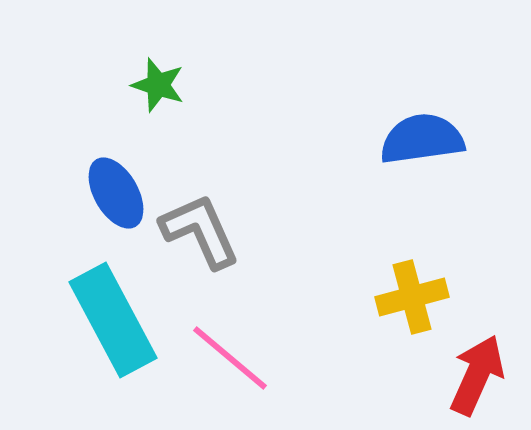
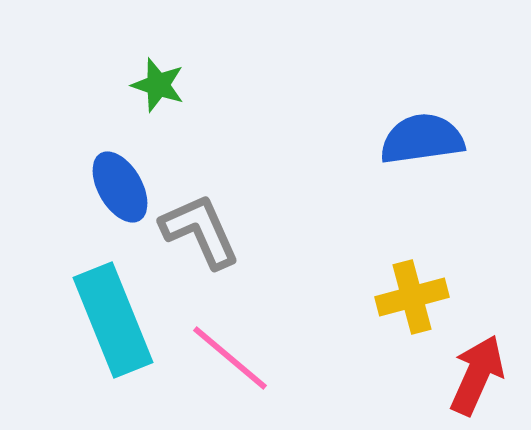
blue ellipse: moved 4 px right, 6 px up
cyan rectangle: rotated 6 degrees clockwise
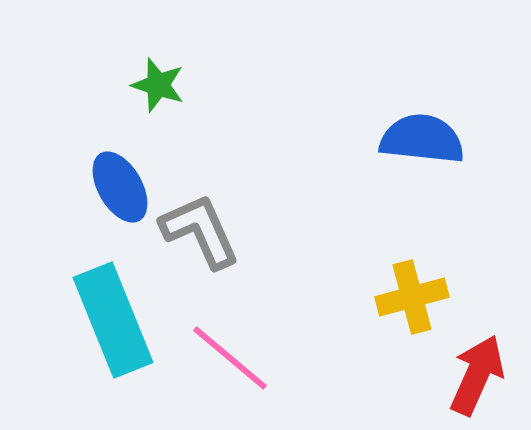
blue semicircle: rotated 14 degrees clockwise
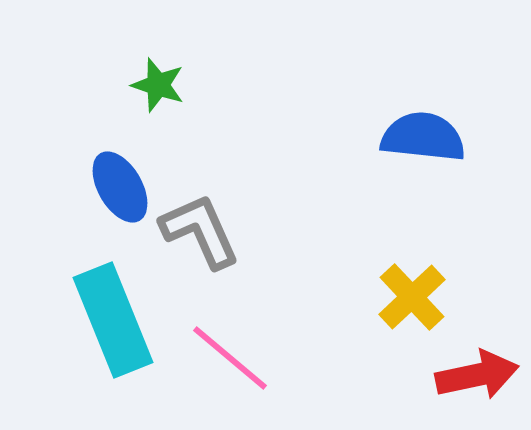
blue semicircle: moved 1 px right, 2 px up
yellow cross: rotated 28 degrees counterclockwise
red arrow: rotated 54 degrees clockwise
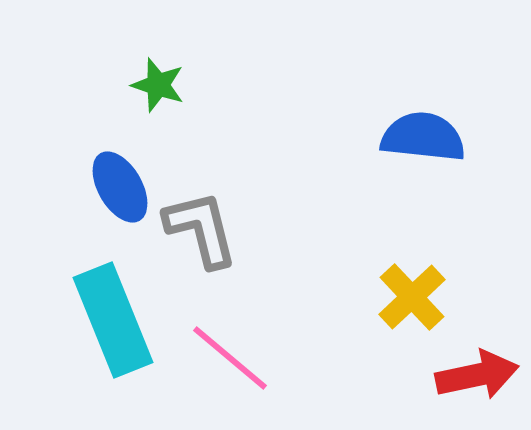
gray L-shape: moved 1 px right, 2 px up; rotated 10 degrees clockwise
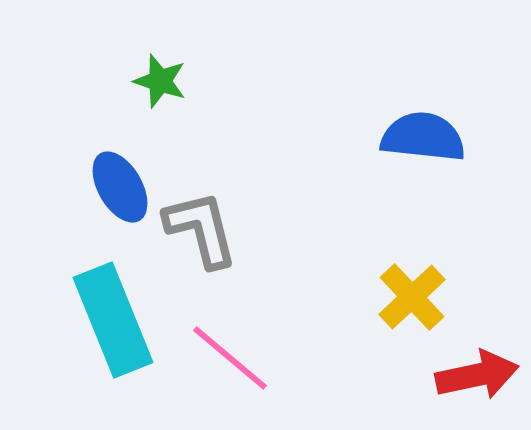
green star: moved 2 px right, 4 px up
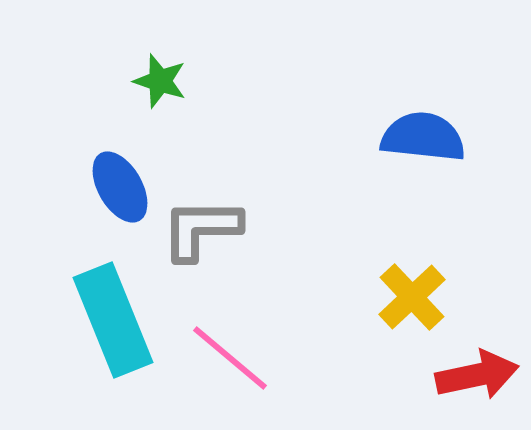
gray L-shape: rotated 76 degrees counterclockwise
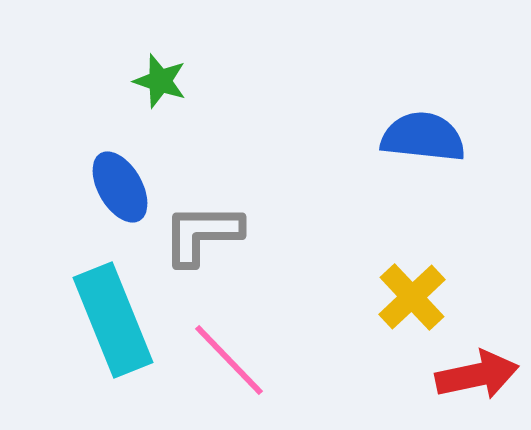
gray L-shape: moved 1 px right, 5 px down
pink line: moved 1 px left, 2 px down; rotated 6 degrees clockwise
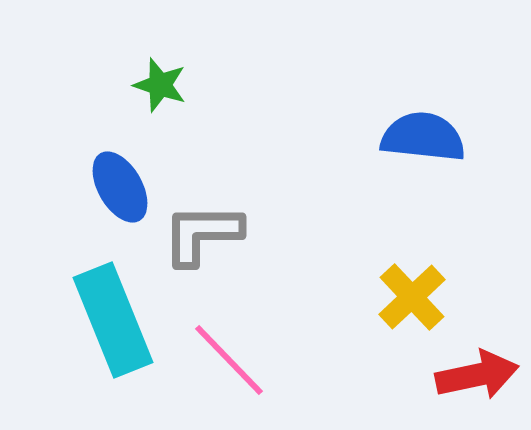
green star: moved 4 px down
